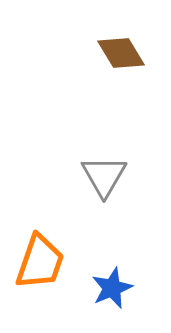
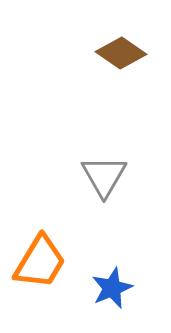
brown diamond: rotated 24 degrees counterclockwise
orange trapezoid: rotated 12 degrees clockwise
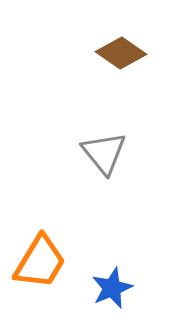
gray triangle: moved 23 px up; rotated 9 degrees counterclockwise
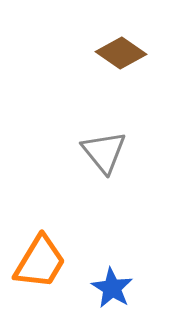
gray triangle: moved 1 px up
blue star: rotated 18 degrees counterclockwise
